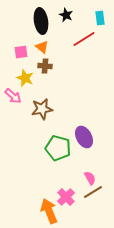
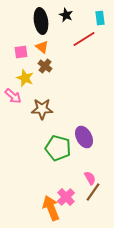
brown cross: rotated 32 degrees clockwise
brown star: rotated 10 degrees clockwise
brown line: rotated 24 degrees counterclockwise
orange arrow: moved 2 px right, 3 px up
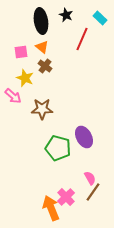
cyan rectangle: rotated 40 degrees counterclockwise
red line: moved 2 px left; rotated 35 degrees counterclockwise
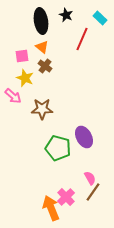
pink square: moved 1 px right, 4 px down
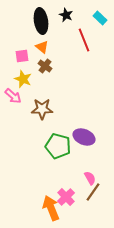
red line: moved 2 px right, 1 px down; rotated 45 degrees counterclockwise
yellow star: moved 2 px left, 1 px down
purple ellipse: rotated 40 degrees counterclockwise
green pentagon: moved 2 px up
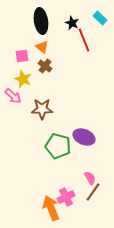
black star: moved 6 px right, 8 px down
pink cross: rotated 18 degrees clockwise
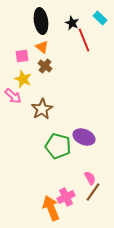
brown star: rotated 30 degrees counterclockwise
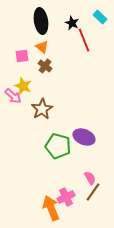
cyan rectangle: moved 1 px up
yellow star: moved 7 px down
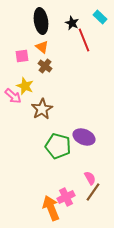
yellow star: moved 2 px right
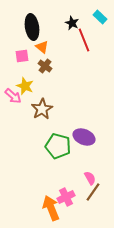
black ellipse: moved 9 px left, 6 px down
